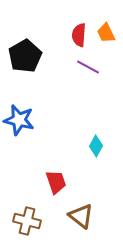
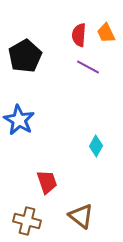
blue star: rotated 16 degrees clockwise
red trapezoid: moved 9 px left
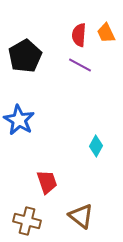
purple line: moved 8 px left, 2 px up
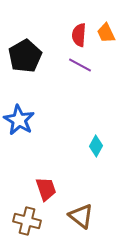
red trapezoid: moved 1 px left, 7 px down
